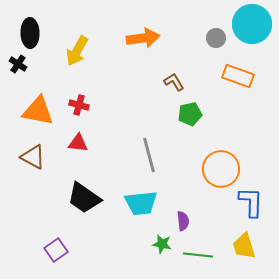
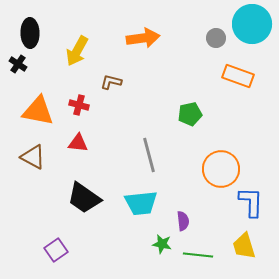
brown L-shape: moved 63 px left; rotated 45 degrees counterclockwise
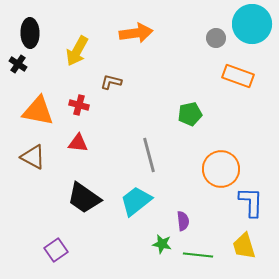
orange arrow: moved 7 px left, 5 px up
cyan trapezoid: moved 5 px left, 2 px up; rotated 148 degrees clockwise
